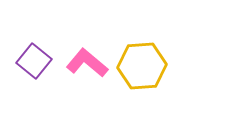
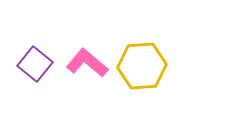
purple square: moved 1 px right, 3 px down
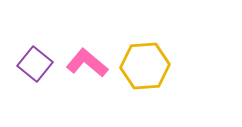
yellow hexagon: moved 3 px right
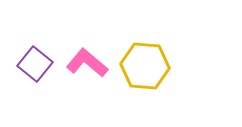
yellow hexagon: rotated 9 degrees clockwise
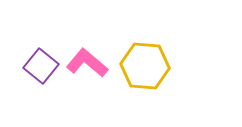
purple square: moved 6 px right, 2 px down
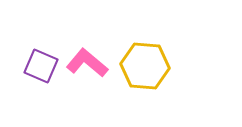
purple square: rotated 16 degrees counterclockwise
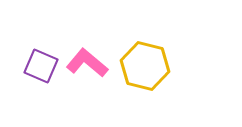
yellow hexagon: rotated 9 degrees clockwise
